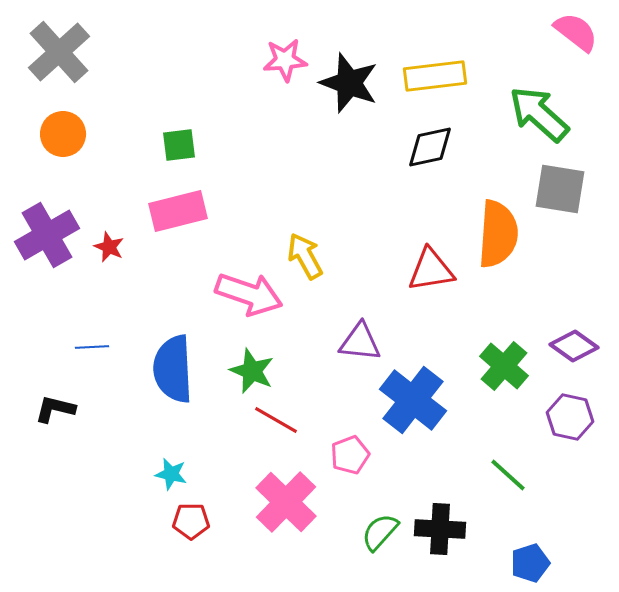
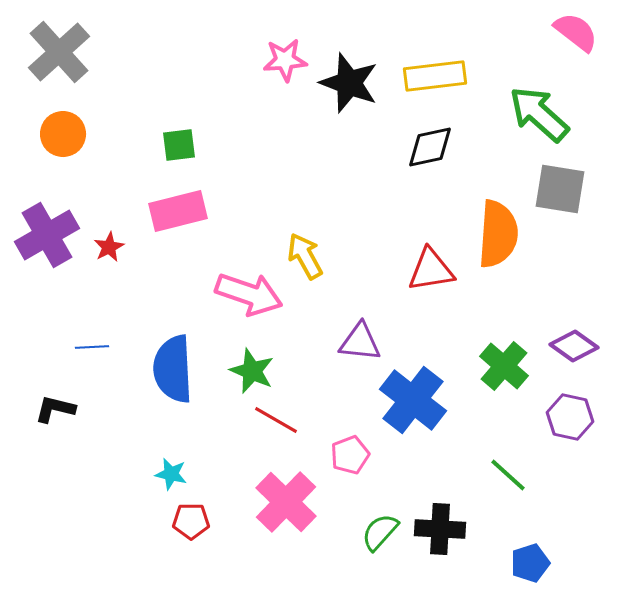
red star: rotated 20 degrees clockwise
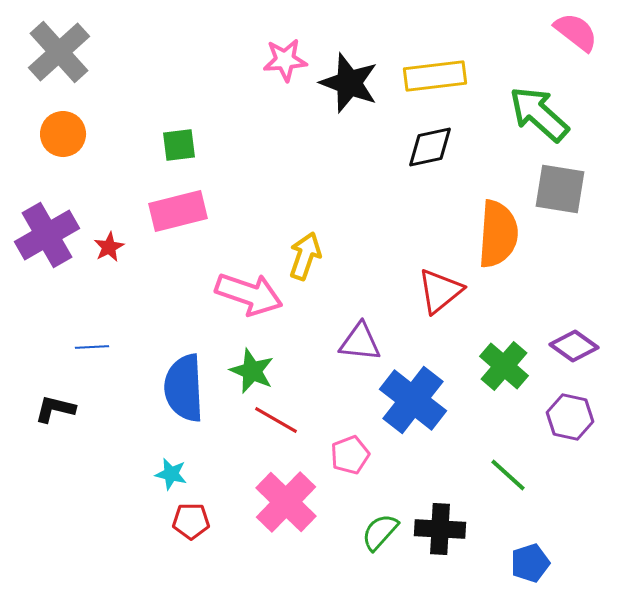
yellow arrow: rotated 48 degrees clockwise
red triangle: moved 9 px right, 21 px down; rotated 30 degrees counterclockwise
blue semicircle: moved 11 px right, 19 px down
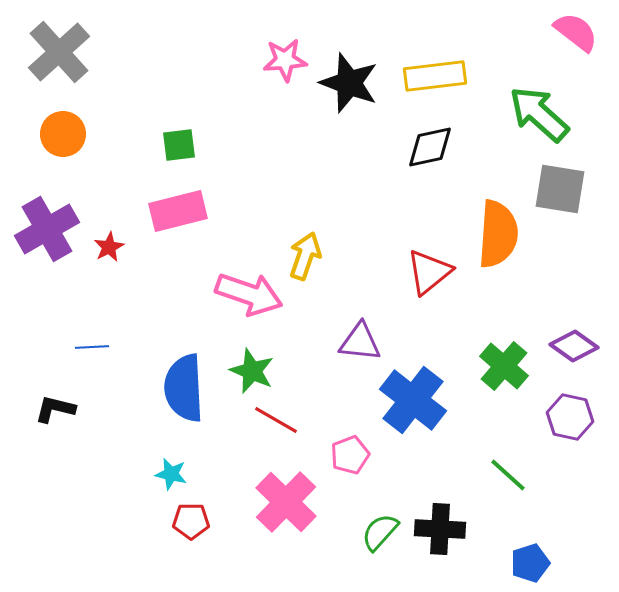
purple cross: moved 6 px up
red triangle: moved 11 px left, 19 px up
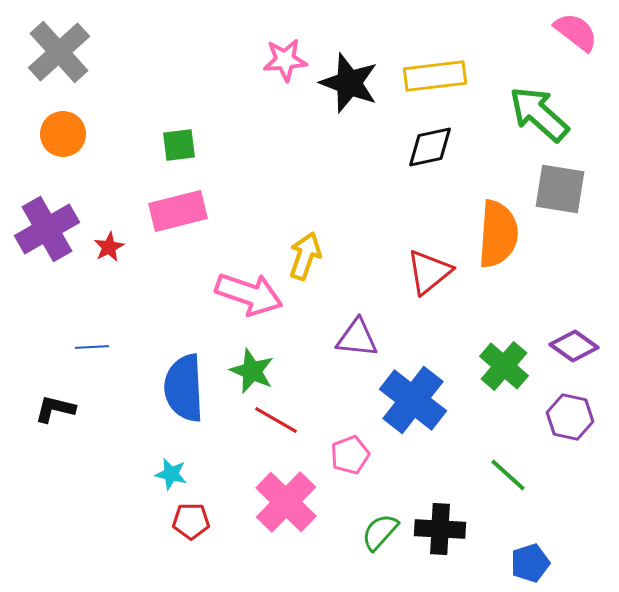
purple triangle: moved 3 px left, 4 px up
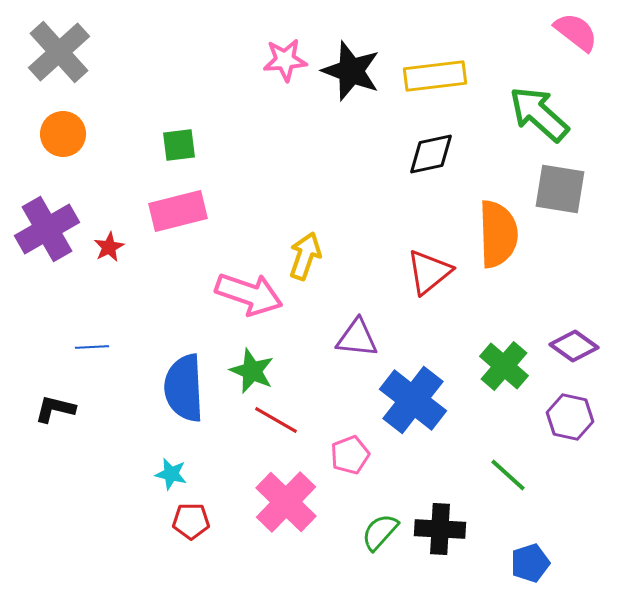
black star: moved 2 px right, 12 px up
black diamond: moved 1 px right, 7 px down
orange semicircle: rotated 6 degrees counterclockwise
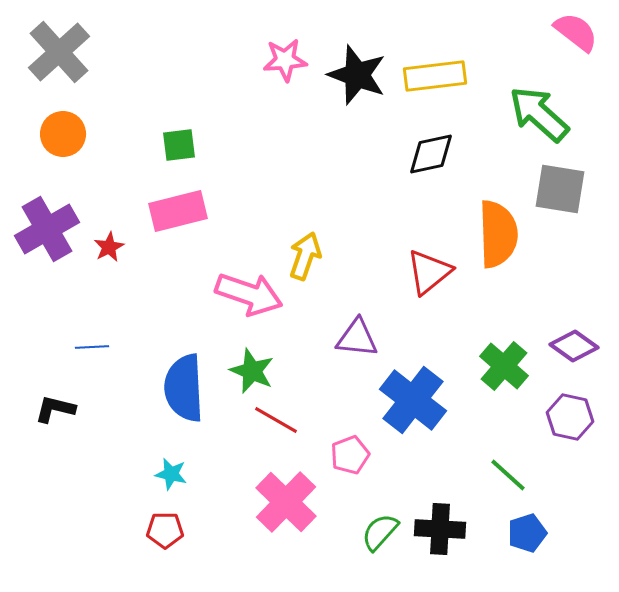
black star: moved 6 px right, 4 px down
red pentagon: moved 26 px left, 9 px down
blue pentagon: moved 3 px left, 30 px up
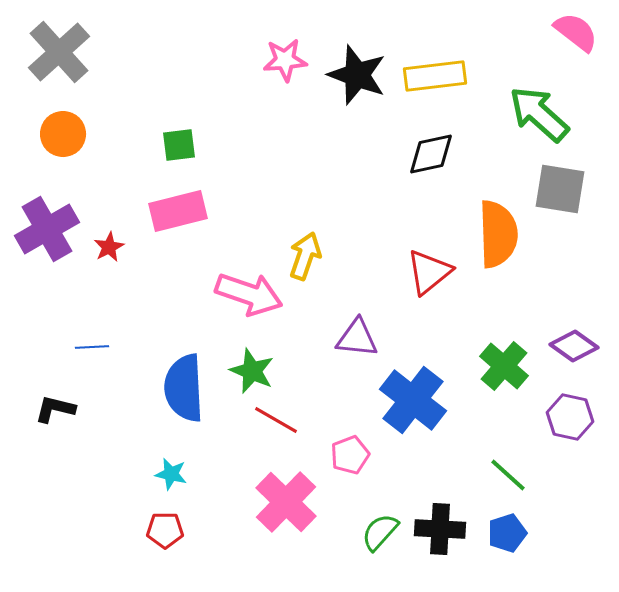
blue pentagon: moved 20 px left
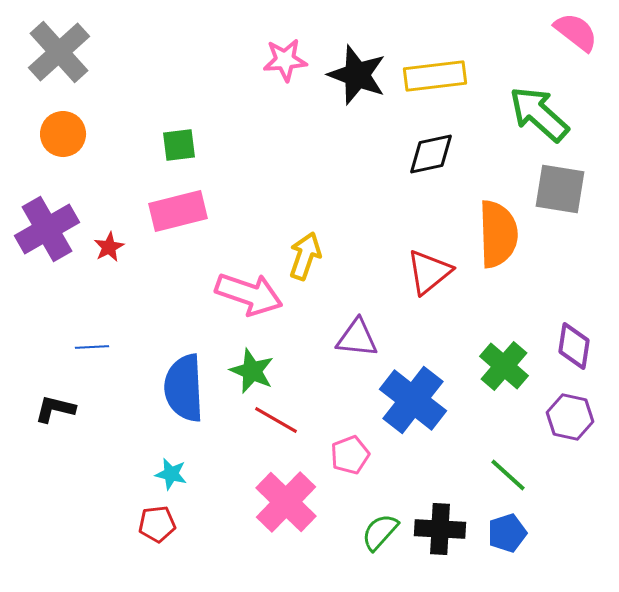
purple diamond: rotated 63 degrees clockwise
red pentagon: moved 8 px left, 6 px up; rotated 6 degrees counterclockwise
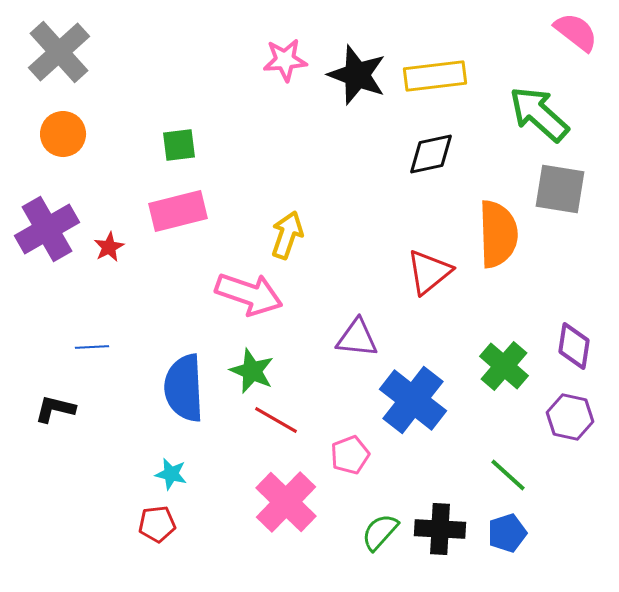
yellow arrow: moved 18 px left, 21 px up
